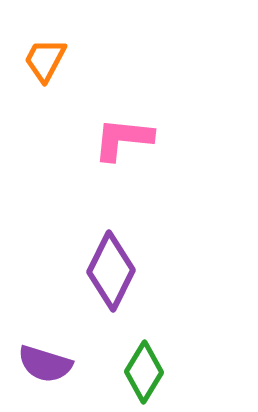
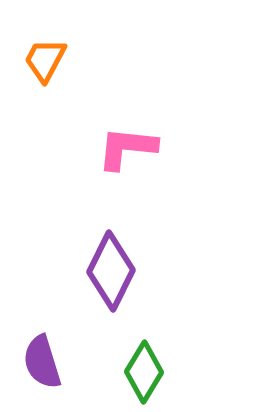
pink L-shape: moved 4 px right, 9 px down
purple semicircle: moved 3 px left, 2 px up; rotated 56 degrees clockwise
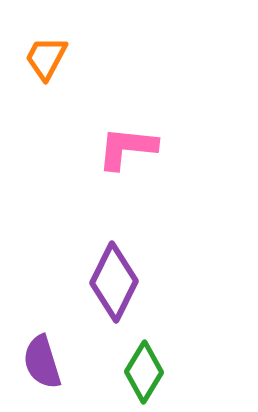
orange trapezoid: moved 1 px right, 2 px up
purple diamond: moved 3 px right, 11 px down
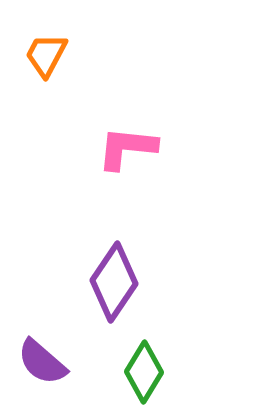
orange trapezoid: moved 3 px up
purple diamond: rotated 8 degrees clockwise
purple semicircle: rotated 32 degrees counterclockwise
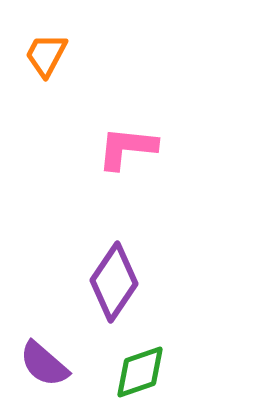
purple semicircle: moved 2 px right, 2 px down
green diamond: moved 4 px left; rotated 40 degrees clockwise
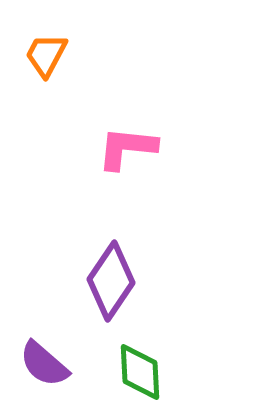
purple diamond: moved 3 px left, 1 px up
green diamond: rotated 74 degrees counterclockwise
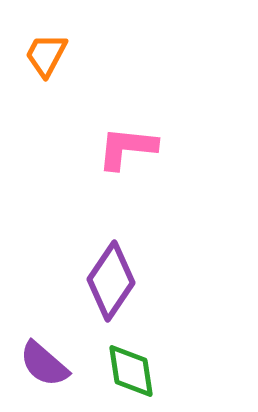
green diamond: moved 9 px left, 1 px up; rotated 6 degrees counterclockwise
